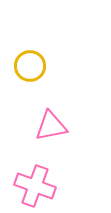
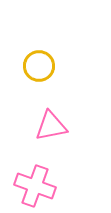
yellow circle: moved 9 px right
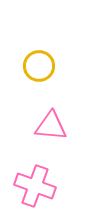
pink triangle: rotated 16 degrees clockwise
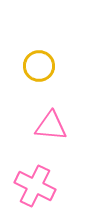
pink cross: rotated 6 degrees clockwise
